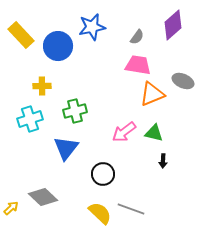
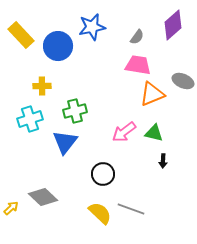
blue triangle: moved 1 px left, 6 px up
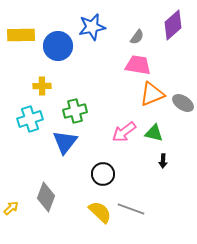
yellow rectangle: rotated 48 degrees counterclockwise
gray ellipse: moved 22 px down; rotated 10 degrees clockwise
gray diamond: moved 3 px right; rotated 68 degrees clockwise
yellow semicircle: moved 1 px up
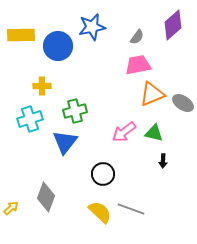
pink trapezoid: rotated 20 degrees counterclockwise
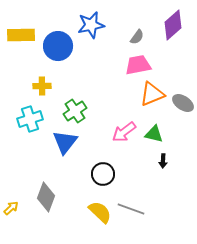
blue star: moved 1 px left, 2 px up
green cross: rotated 20 degrees counterclockwise
green triangle: moved 1 px down
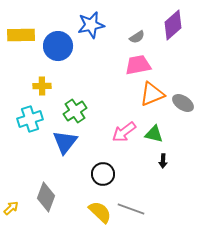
gray semicircle: rotated 21 degrees clockwise
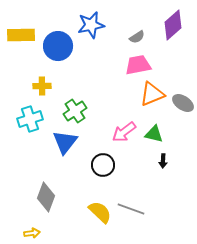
black circle: moved 9 px up
yellow arrow: moved 21 px right, 25 px down; rotated 35 degrees clockwise
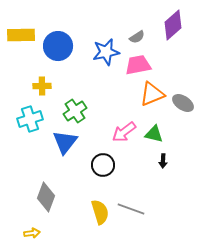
blue star: moved 15 px right, 27 px down
yellow semicircle: rotated 30 degrees clockwise
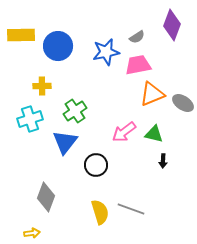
purple diamond: moved 1 px left; rotated 28 degrees counterclockwise
black circle: moved 7 px left
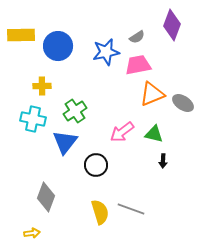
cyan cross: moved 3 px right; rotated 30 degrees clockwise
pink arrow: moved 2 px left
